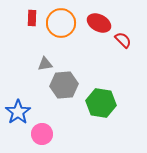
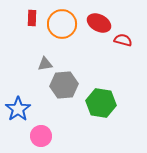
orange circle: moved 1 px right, 1 px down
red semicircle: rotated 30 degrees counterclockwise
blue star: moved 3 px up
pink circle: moved 1 px left, 2 px down
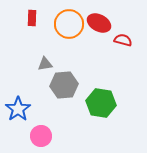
orange circle: moved 7 px right
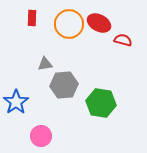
blue star: moved 2 px left, 7 px up
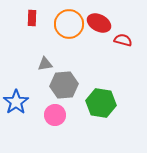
pink circle: moved 14 px right, 21 px up
